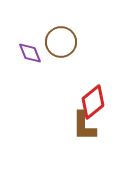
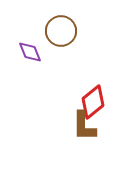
brown circle: moved 11 px up
purple diamond: moved 1 px up
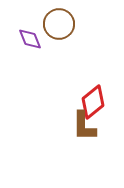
brown circle: moved 2 px left, 7 px up
purple diamond: moved 13 px up
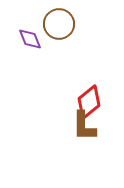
red diamond: moved 4 px left
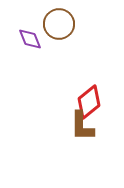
brown L-shape: moved 2 px left
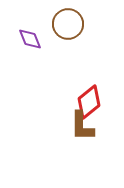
brown circle: moved 9 px right
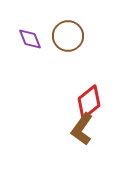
brown circle: moved 12 px down
brown L-shape: moved 3 px down; rotated 36 degrees clockwise
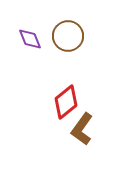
red diamond: moved 23 px left
